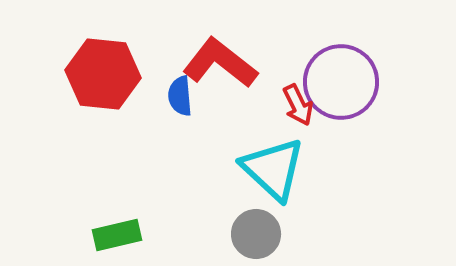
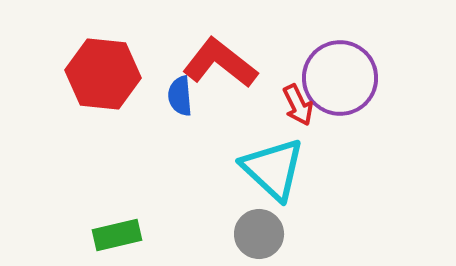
purple circle: moved 1 px left, 4 px up
gray circle: moved 3 px right
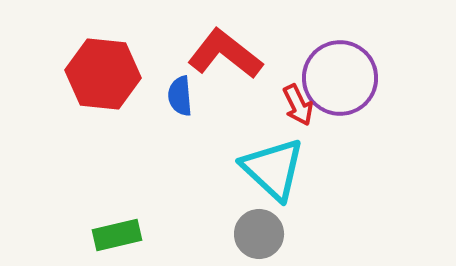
red L-shape: moved 5 px right, 9 px up
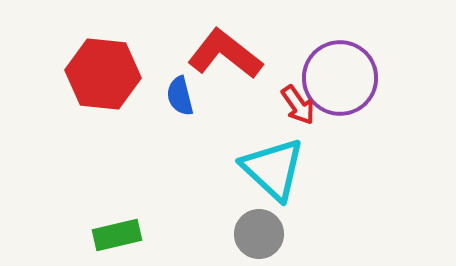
blue semicircle: rotated 9 degrees counterclockwise
red arrow: rotated 9 degrees counterclockwise
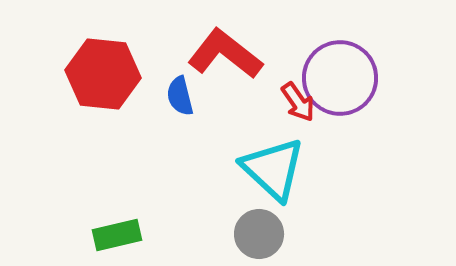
red arrow: moved 3 px up
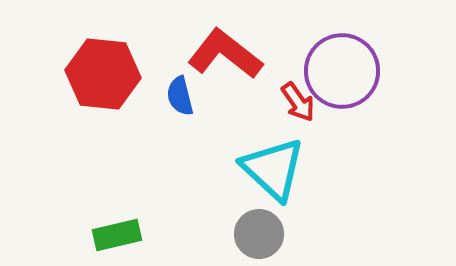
purple circle: moved 2 px right, 7 px up
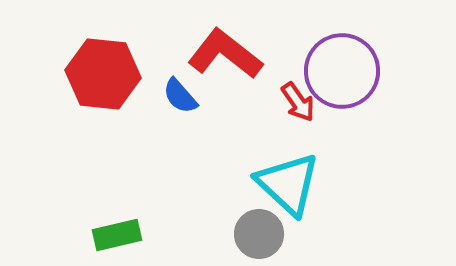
blue semicircle: rotated 27 degrees counterclockwise
cyan triangle: moved 15 px right, 15 px down
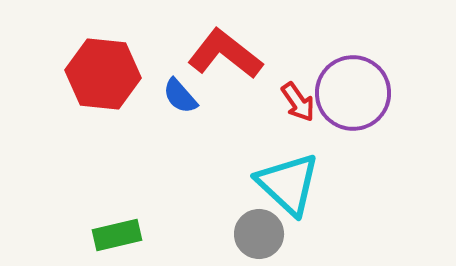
purple circle: moved 11 px right, 22 px down
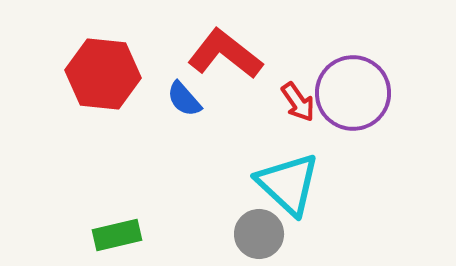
blue semicircle: moved 4 px right, 3 px down
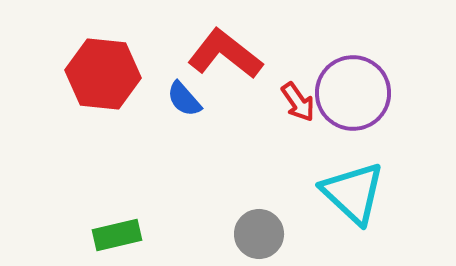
cyan triangle: moved 65 px right, 9 px down
